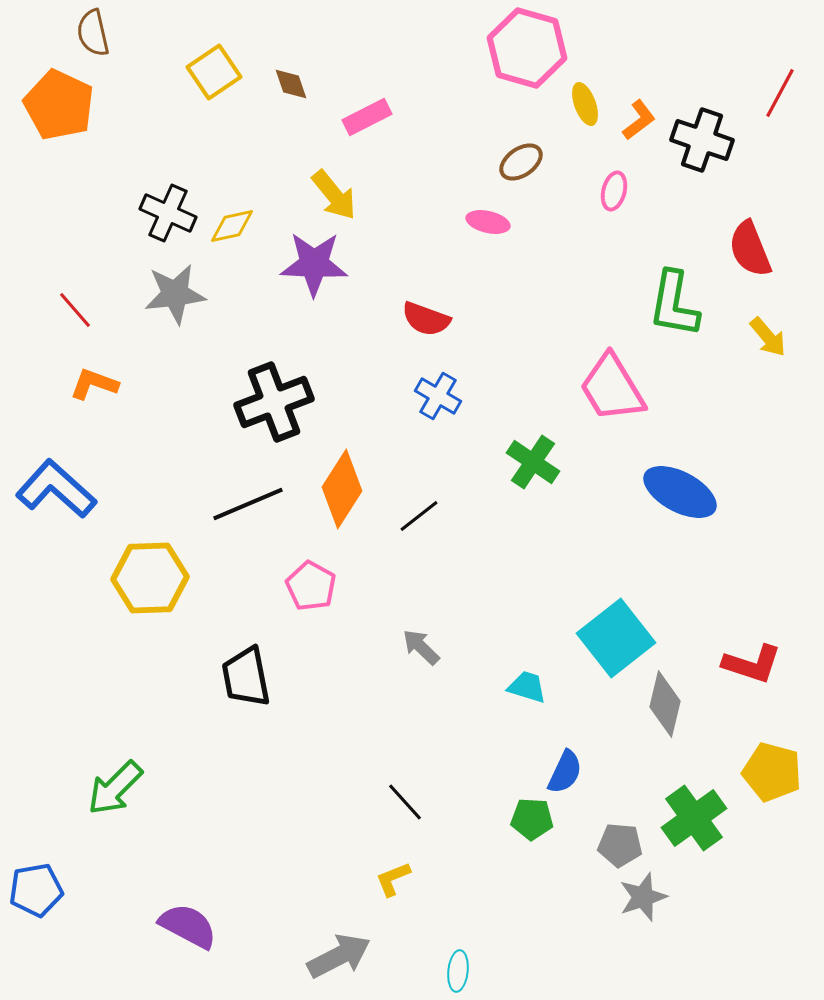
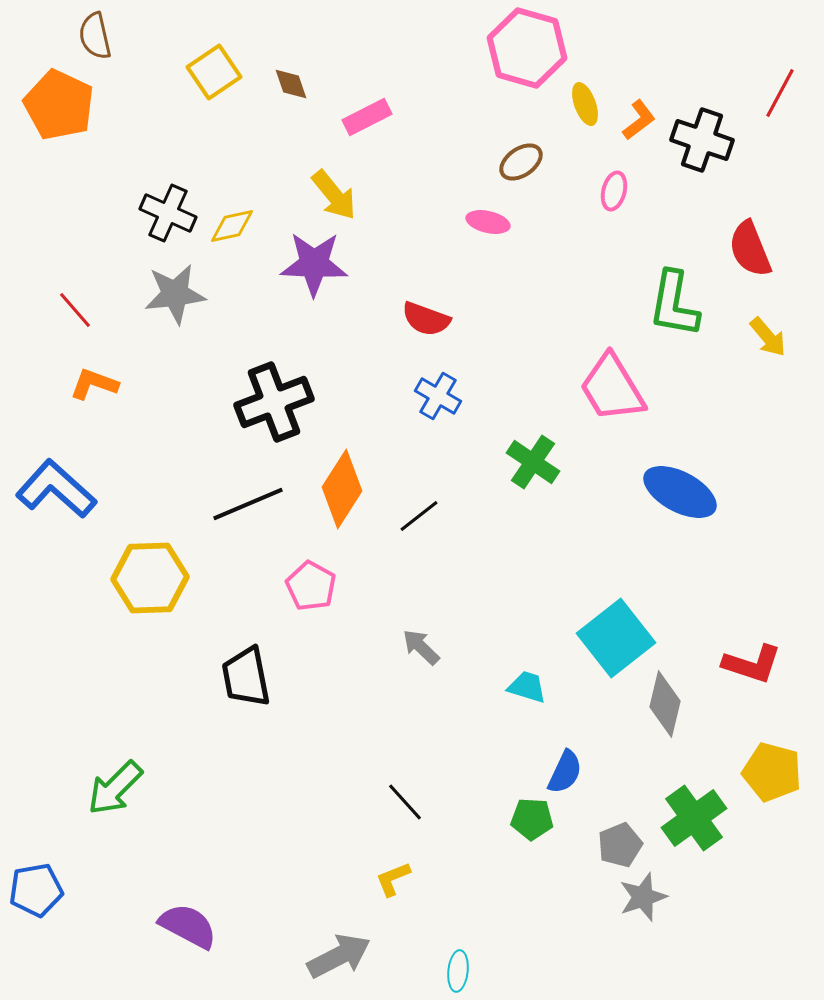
brown semicircle at (93, 33): moved 2 px right, 3 px down
gray pentagon at (620, 845): rotated 27 degrees counterclockwise
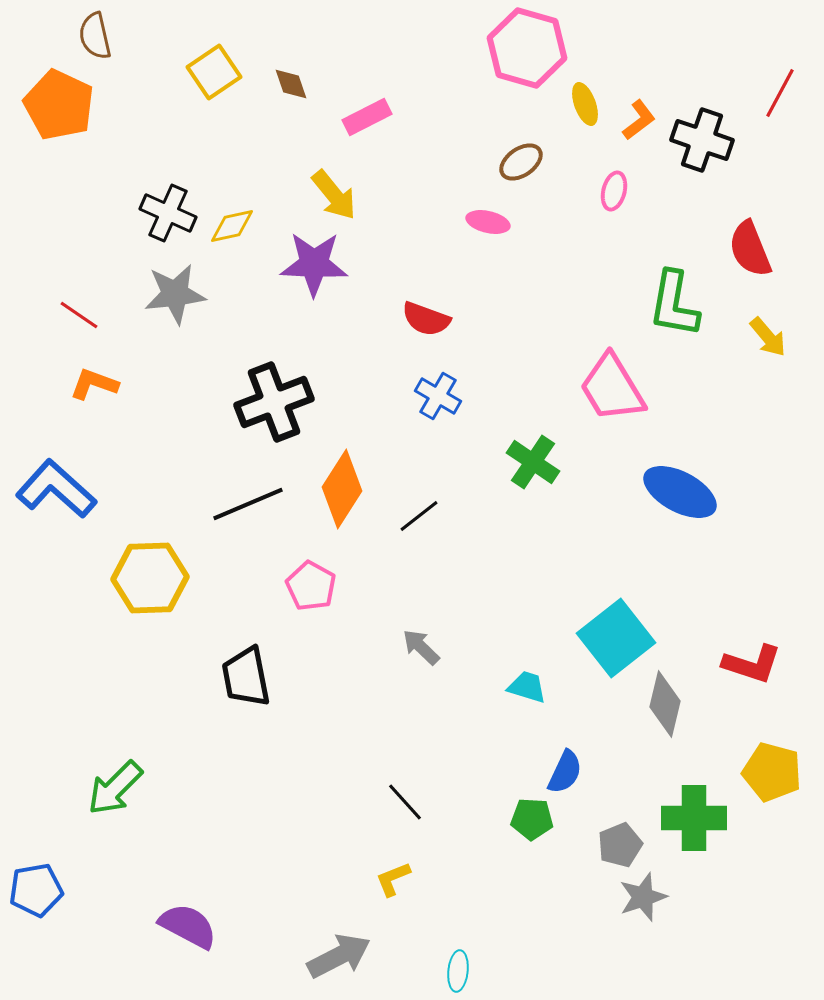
red line at (75, 310): moved 4 px right, 5 px down; rotated 15 degrees counterclockwise
green cross at (694, 818): rotated 36 degrees clockwise
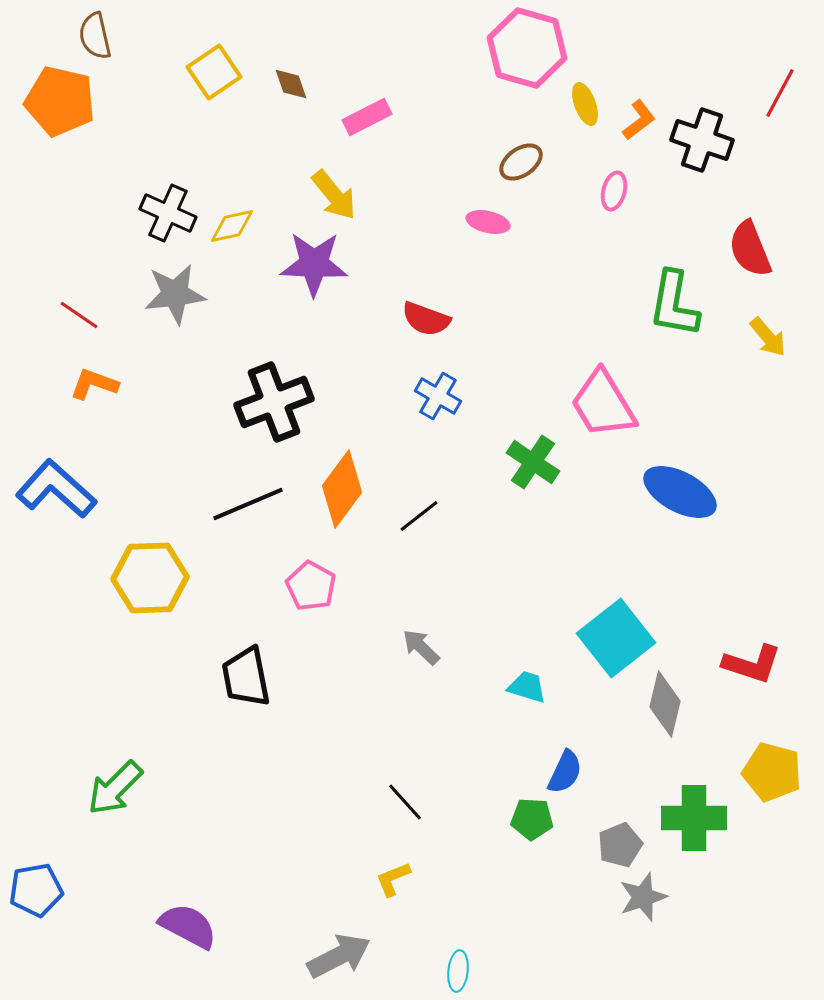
orange pentagon at (59, 105): moved 1 px right, 4 px up; rotated 12 degrees counterclockwise
pink trapezoid at (612, 388): moved 9 px left, 16 px down
orange diamond at (342, 489): rotated 4 degrees clockwise
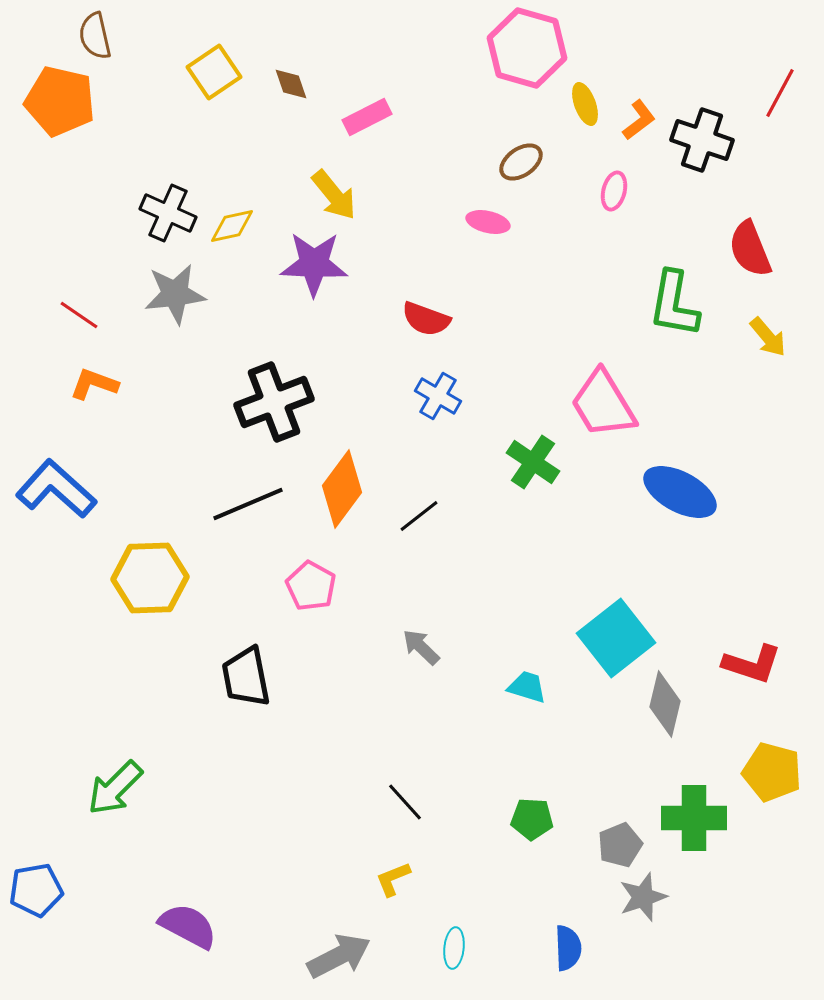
blue semicircle at (565, 772): moved 3 px right, 176 px down; rotated 27 degrees counterclockwise
cyan ellipse at (458, 971): moved 4 px left, 23 px up
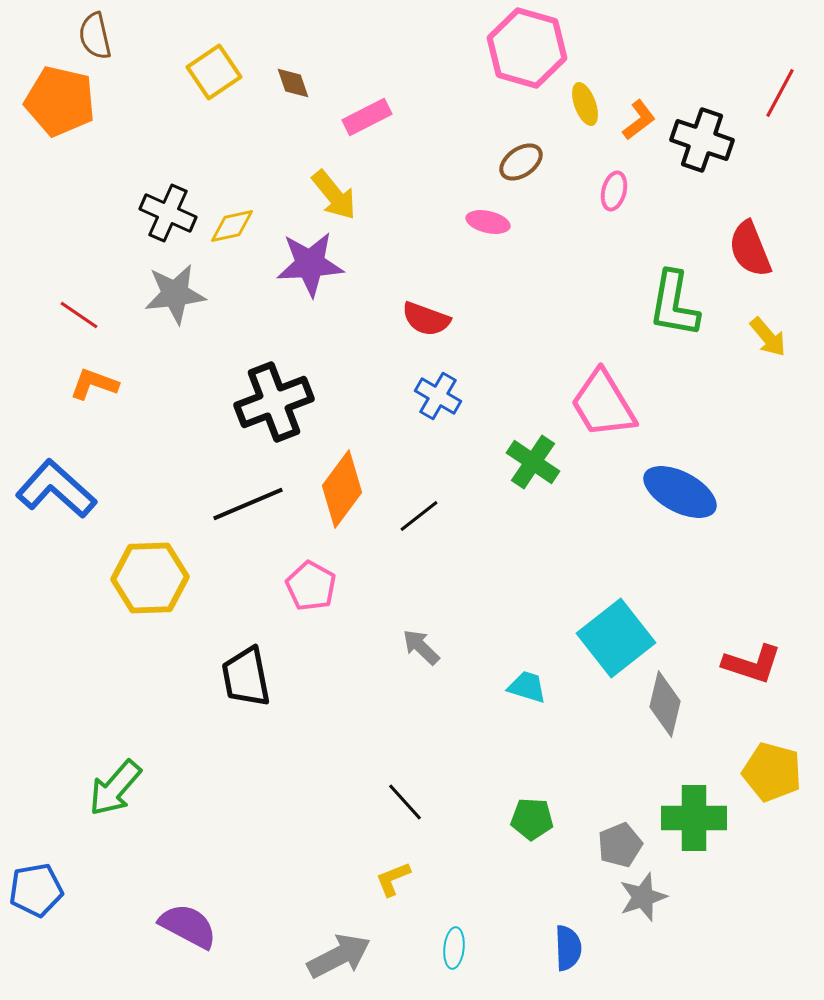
brown diamond at (291, 84): moved 2 px right, 1 px up
purple star at (314, 264): moved 4 px left; rotated 6 degrees counterclockwise
green arrow at (115, 788): rotated 4 degrees counterclockwise
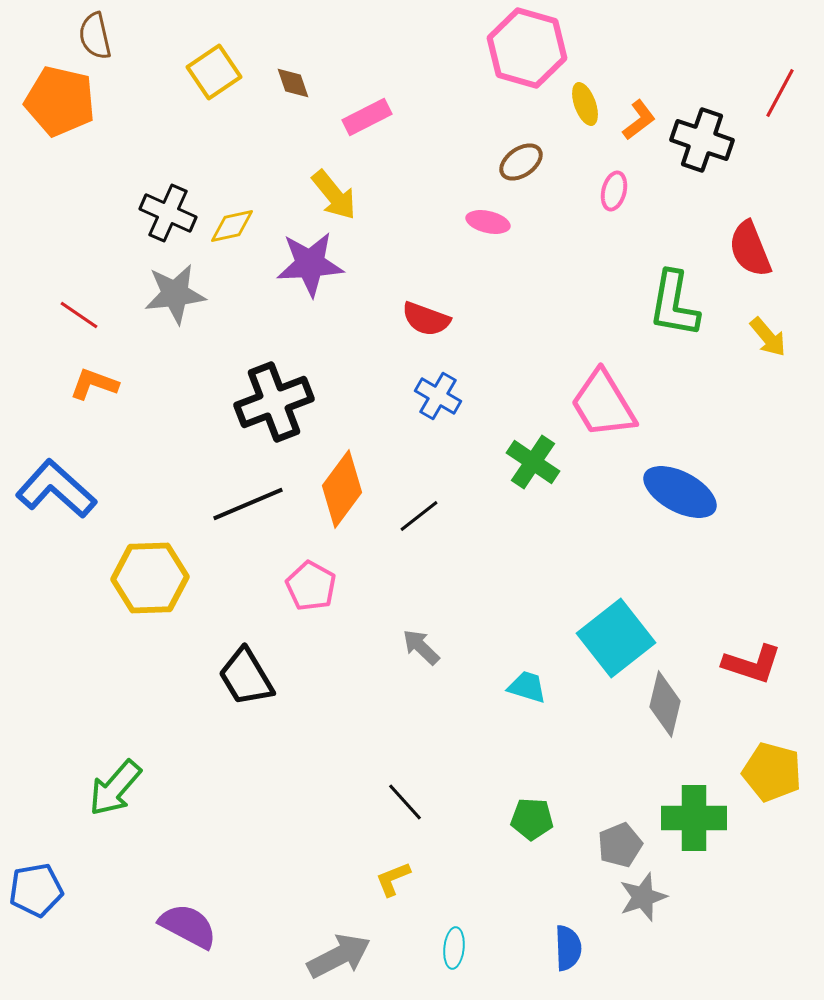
black trapezoid at (246, 677): rotated 20 degrees counterclockwise
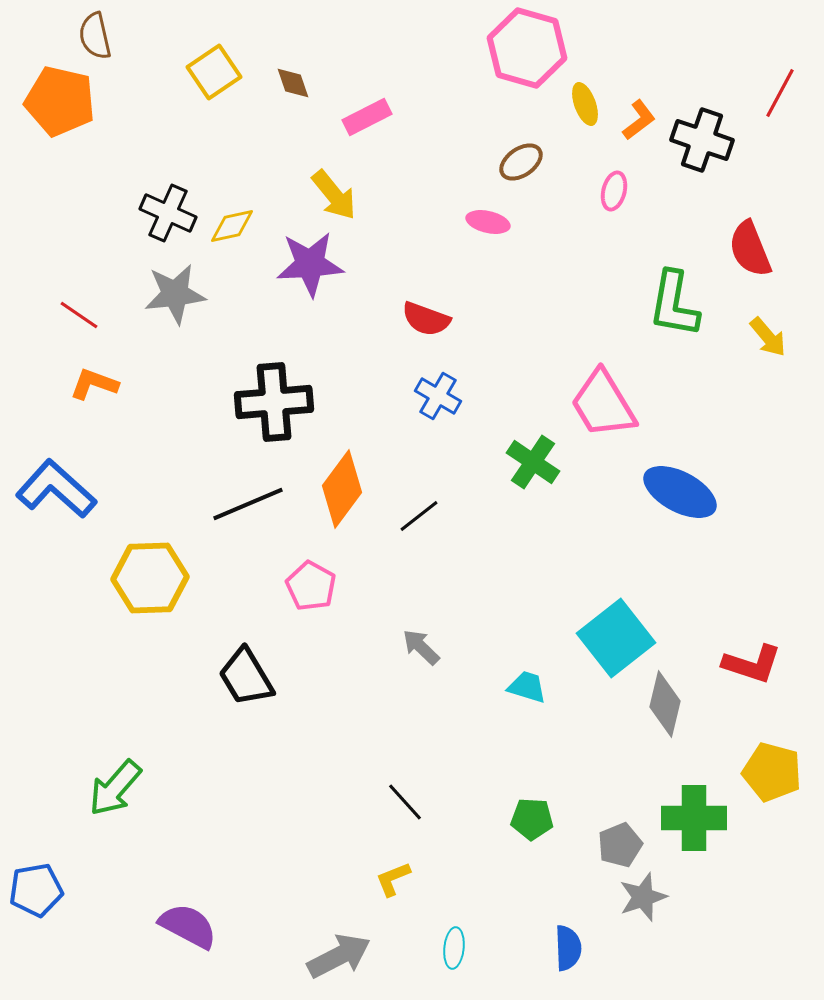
black cross at (274, 402): rotated 16 degrees clockwise
